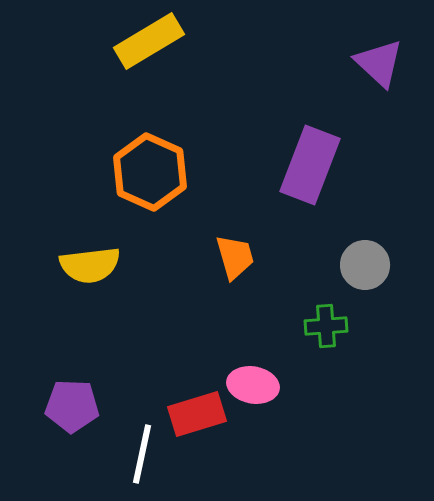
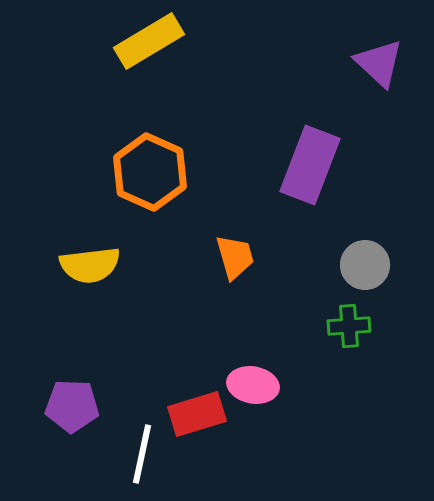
green cross: moved 23 px right
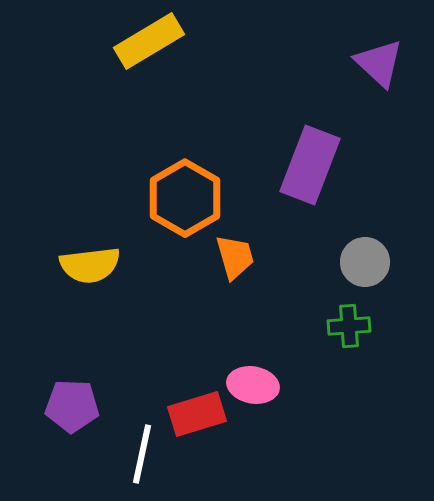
orange hexagon: moved 35 px right, 26 px down; rotated 6 degrees clockwise
gray circle: moved 3 px up
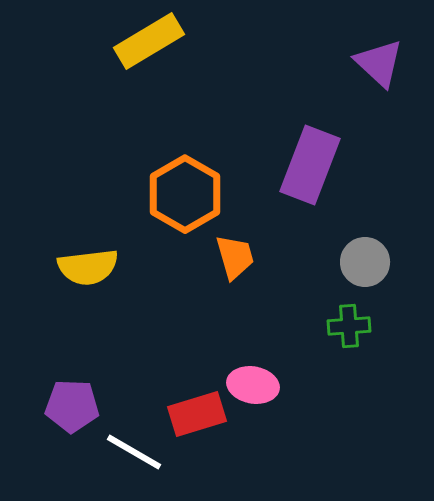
orange hexagon: moved 4 px up
yellow semicircle: moved 2 px left, 2 px down
white line: moved 8 px left, 2 px up; rotated 72 degrees counterclockwise
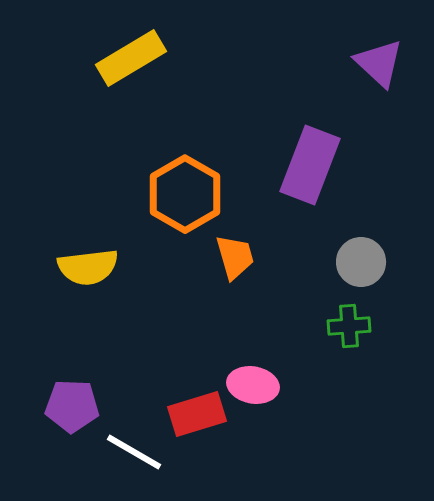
yellow rectangle: moved 18 px left, 17 px down
gray circle: moved 4 px left
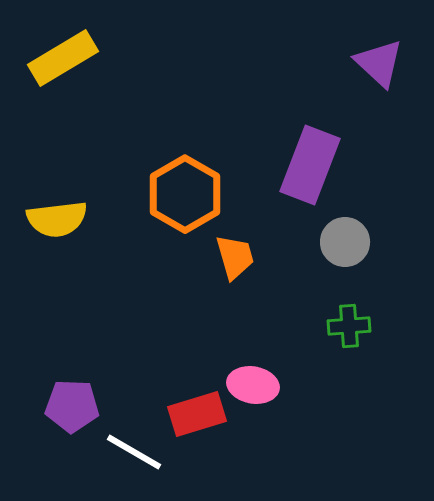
yellow rectangle: moved 68 px left
gray circle: moved 16 px left, 20 px up
yellow semicircle: moved 31 px left, 48 px up
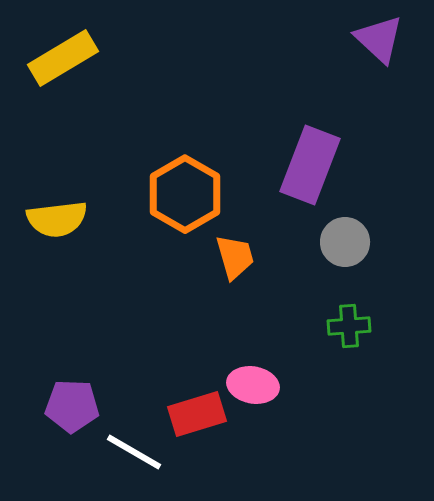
purple triangle: moved 24 px up
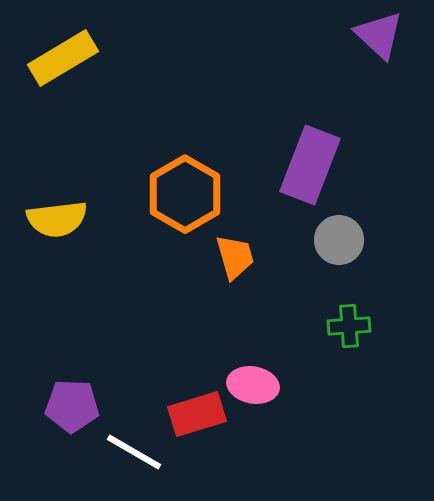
purple triangle: moved 4 px up
gray circle: moved 6 px left, 2 px up
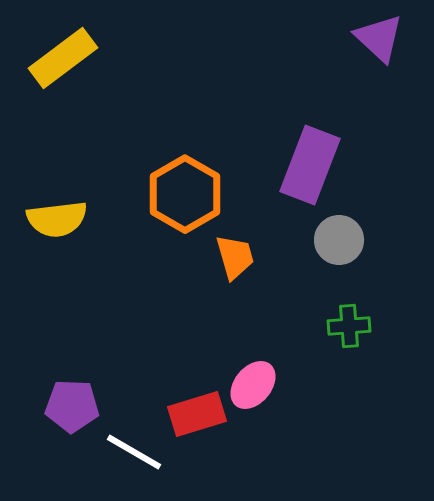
purple triangle: moved 3 px down
yellow rectangle: rotated 6 degrees counterclockwise
pink ellipse: rotated 60 degrees counterclockwise
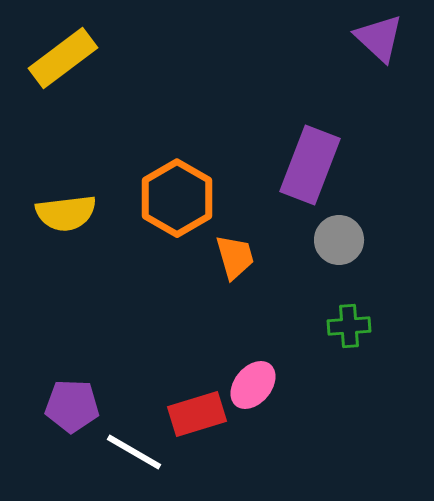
orange hexagon: moved 8 px left, 4 px down
yellow semicircle: moved 9 px right, 6 px up
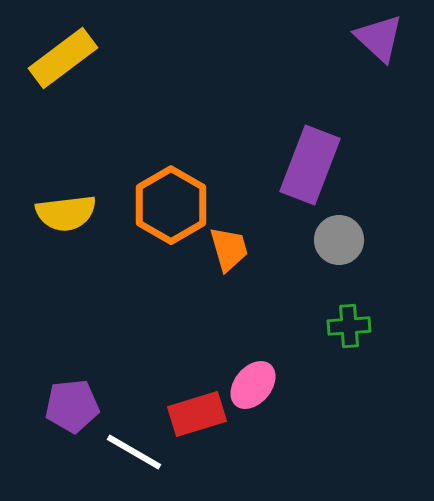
orange hexagon: moved 6 px left, 7 px down
orange trapezoid: moved 6 px left, 8 px up
purple pentagon: rotated 8 degrees counterclockwise
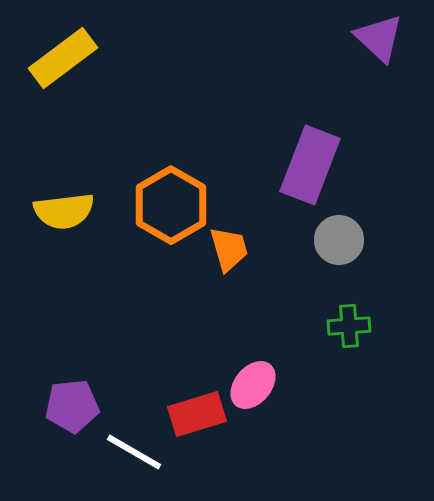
yellow semicircle: moved 2 px left, 2 px up
